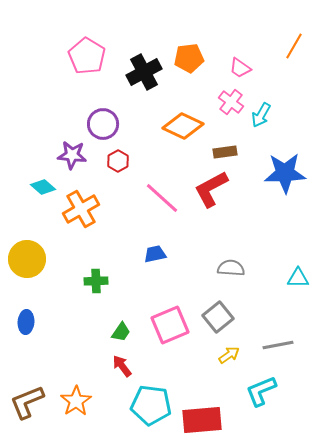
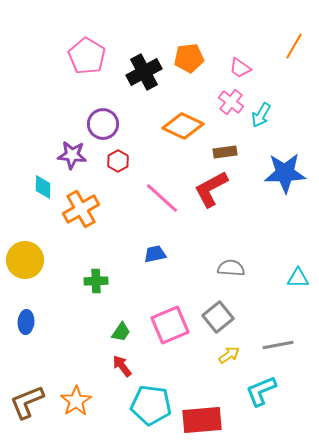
cyan diamond: rotated 50 degrees clockwise
yellow circle: moved 2 px left, 1 px down
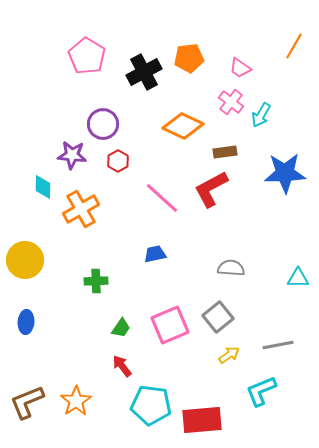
green trapezoid: moved 4 px up
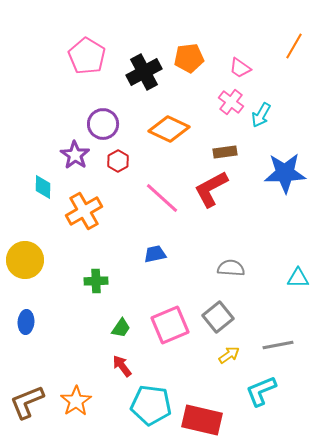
orange diamond: moved 14 px left, 3 px down
purple star: moved 3 px right; rotated 28 degrees clockwise
orange cross: moved 3 px right, 2 px down
red rectangle: rotated 18 degrees clockwise
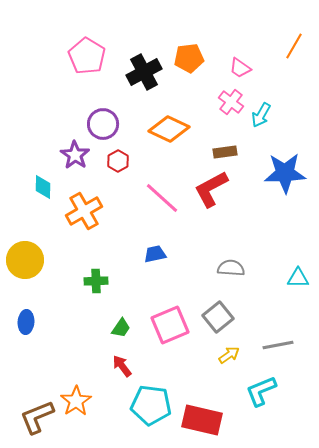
brown L-shape: moved 10 px right, 15 px down
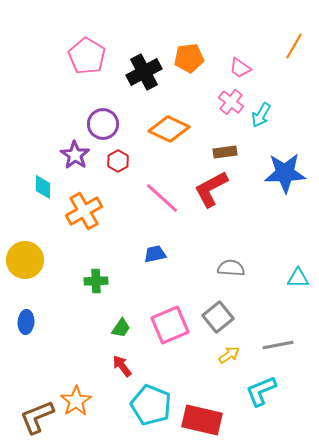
cyan pentagon: rotated 15 degrees clockwise
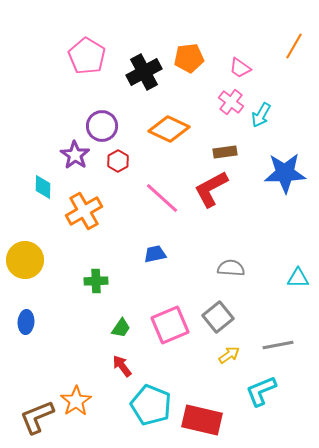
purple circle: moved 1 px left, 2 px down
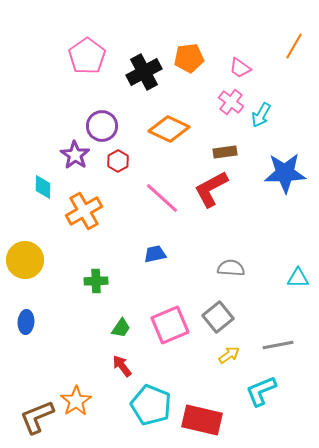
pink pentagon: rotated 6 degrees clockwise
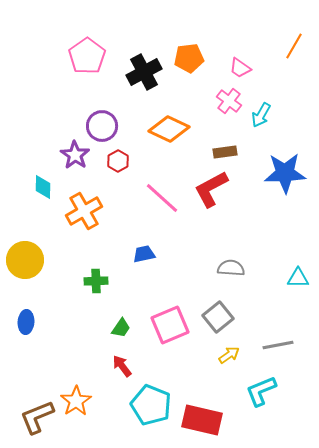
pink cross: moved 2 px left, 1 px up
blue trapezoid: moved 11 px left
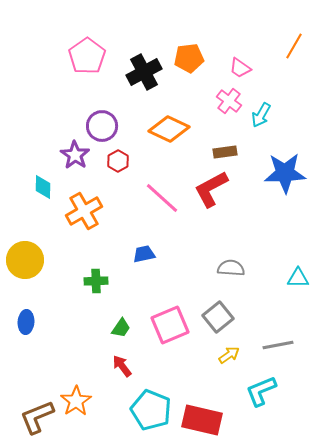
cyan pentagon: moved 5 px down
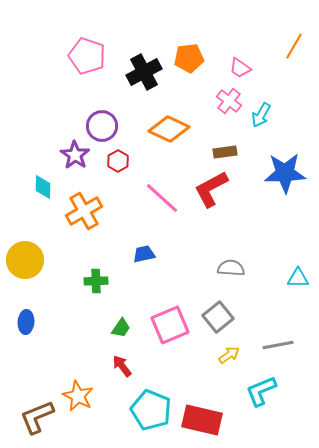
pink pentagon: rotated 18 degrees counterclockwise
orange star: moved 2 px right, 5 px up; rotated 12 degrees counterclockwise
